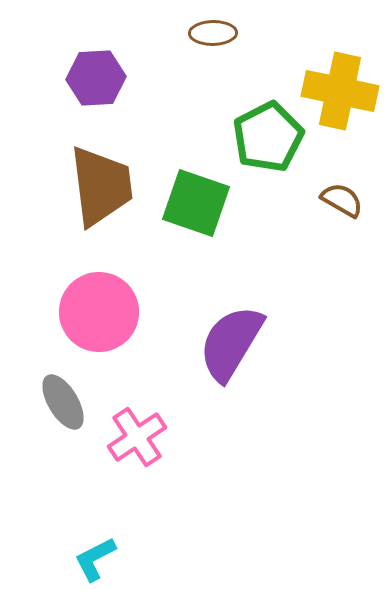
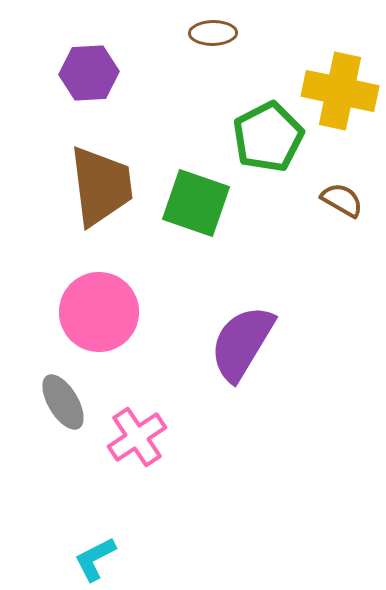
purple hexagon: moved 7 px left, 5 px up
purple semicircle: moved 11 px right
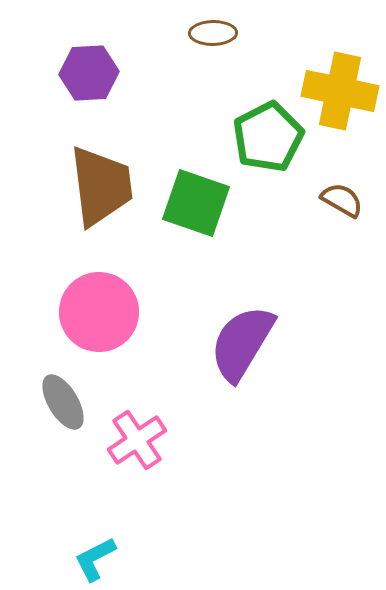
pink cross: moved 3 px down
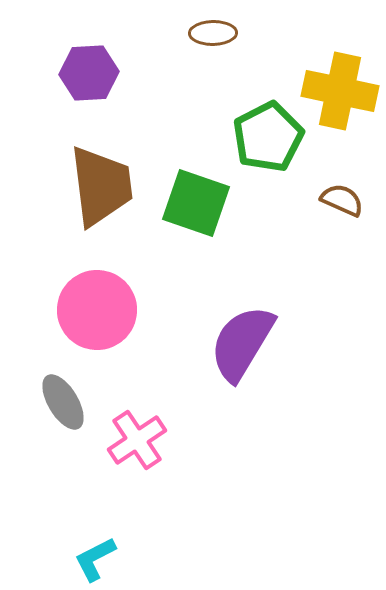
brown semicircle: rotated 6 degrees counterclockwise
pink circle: moved 2 px left, 2 px up
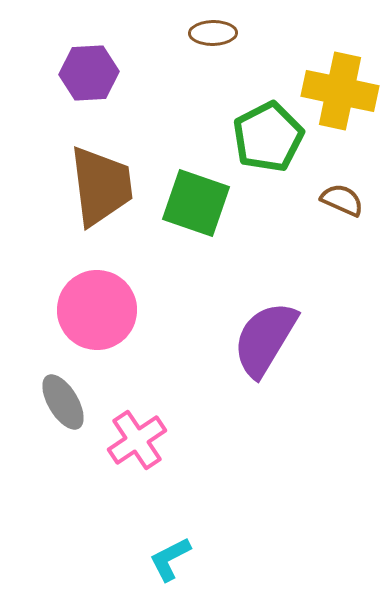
purple semicircle: moved 23 px right, 4 px up
cyan L-shape: moved 75 px right
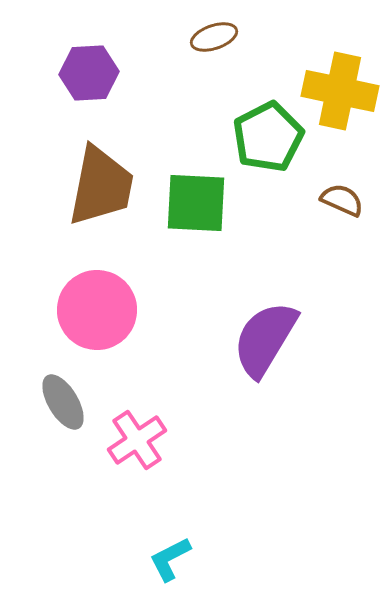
brown ellipse: moved 1 px right, 4 px down; rotated 18 degrees counterclockwise
brown trapezoid: rotated 18 degrees clockwise
green square: rotated 16 degrees counterclockwise
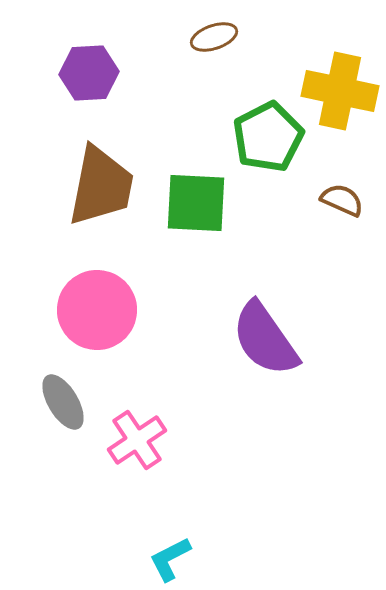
purple semicircle: rotated 66 degrees counterclockwise
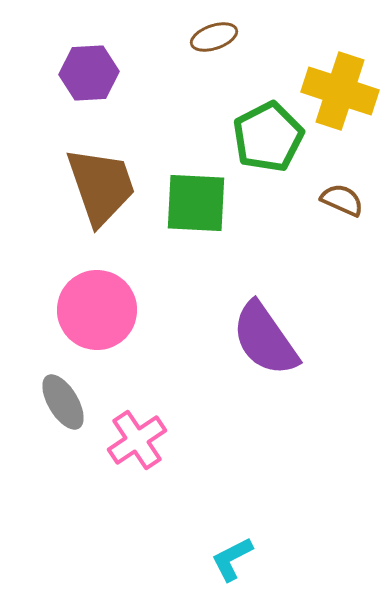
yellow cross: rotated 6 degrees clockwise
brown trapezoid: rotated 30 degrees counterclockwise
cyan L-shape: moved 62 px right
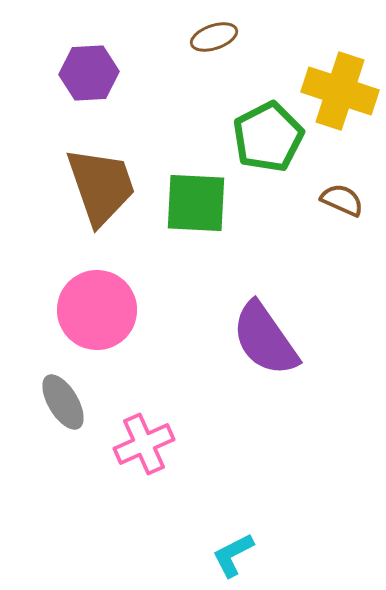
pink cross: moved 7 px right, 4 px down; rotated 10 degrees clockwise
cyan L-shape: moved 1 px right, 4 px up
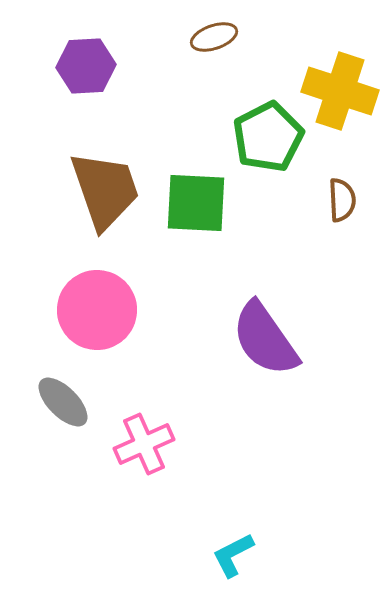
purple hexagon: moved 3 px left, 7 px up
brown trapezoid: moved 4 px right, 4 px down
brown semicircle: rotated 63 degrees clockwise
gray ellipse: rotated 14 degrees counterclockwise
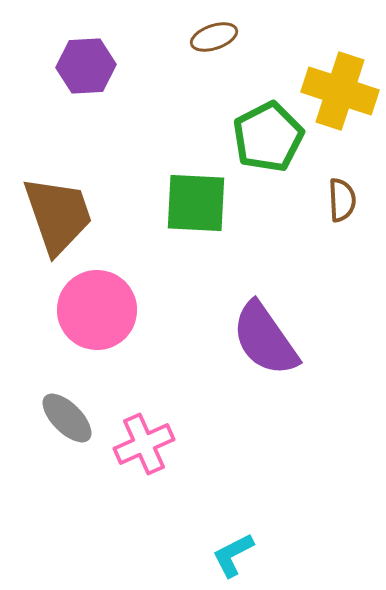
brown trapezoid: moved 47 px left, 25 px down
gray ellipse: moved 4 px right, 16 px down
